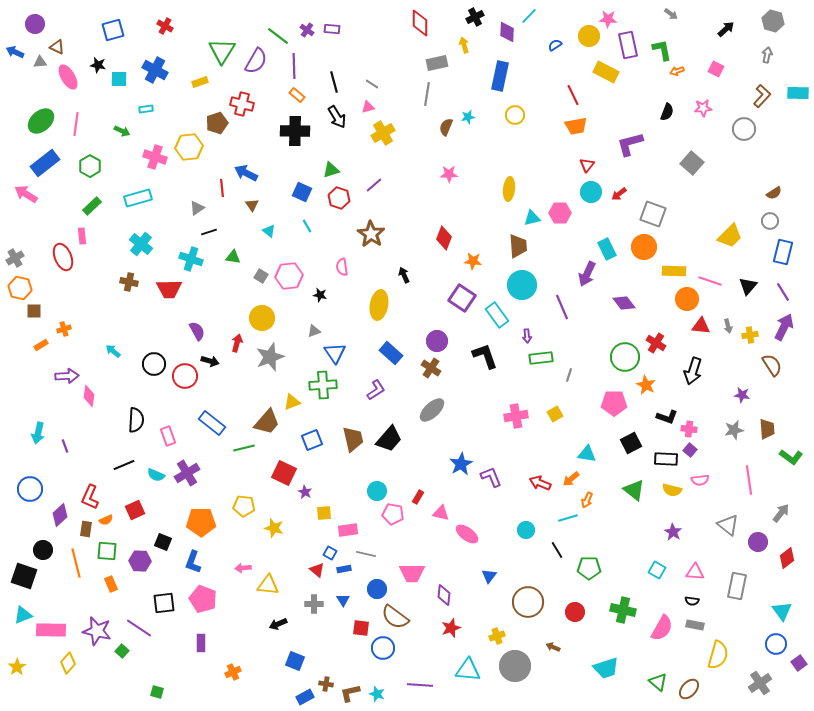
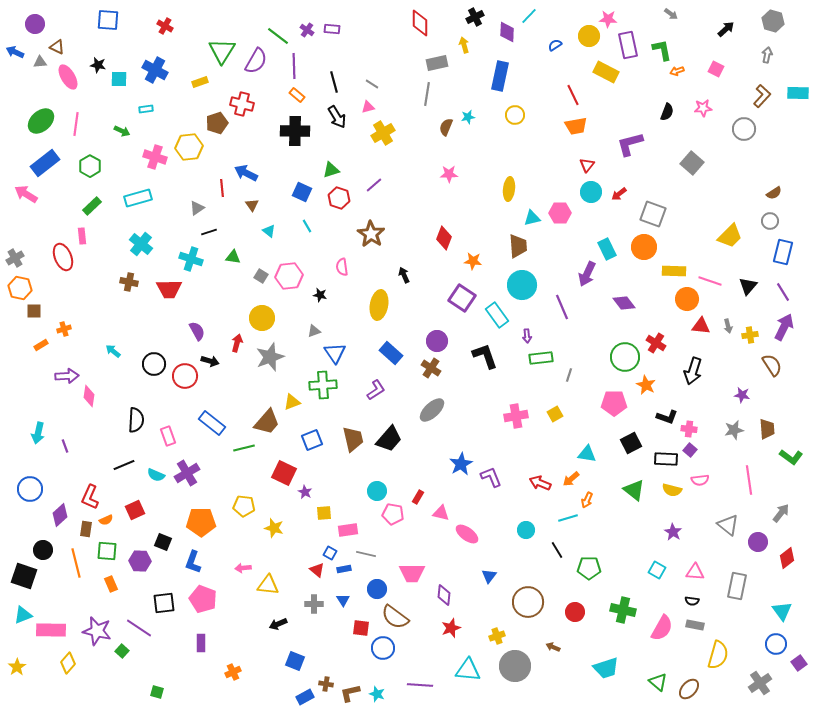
blue square at (113, 30): moved 5 px left, 10 px up; rotated 20 degrees clockwise
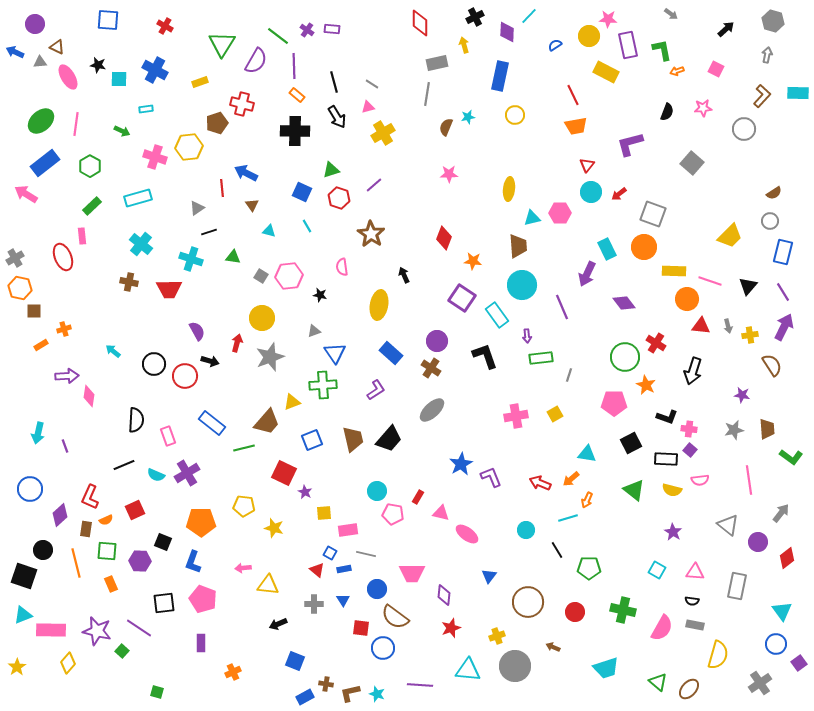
green triangle at (222, 51): moved 7 px up
cyan triangle at (269, 231): rotated 24 degrees counterclockwise
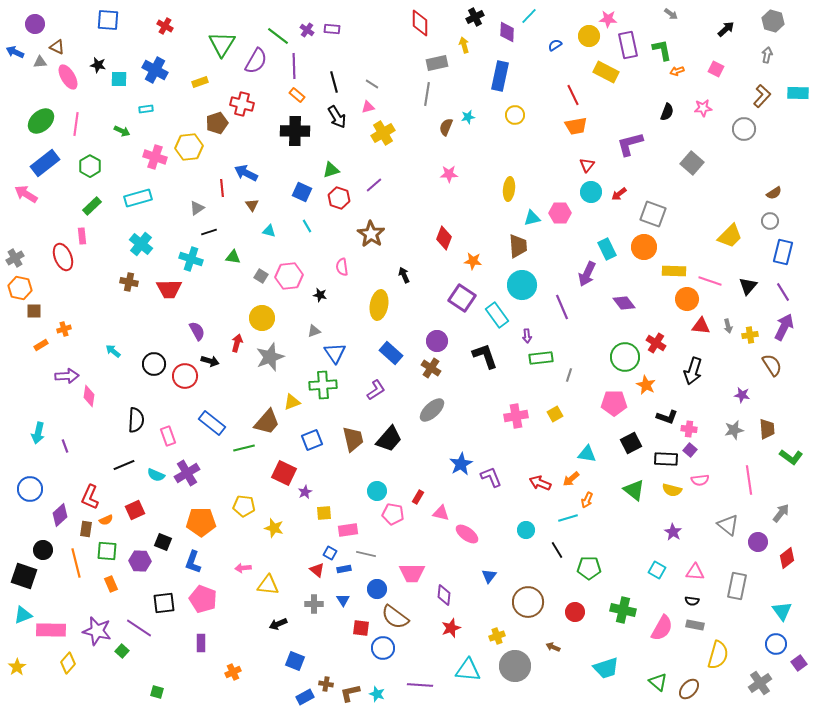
purple star at (305, 492): rotated 16 degrees clockwise
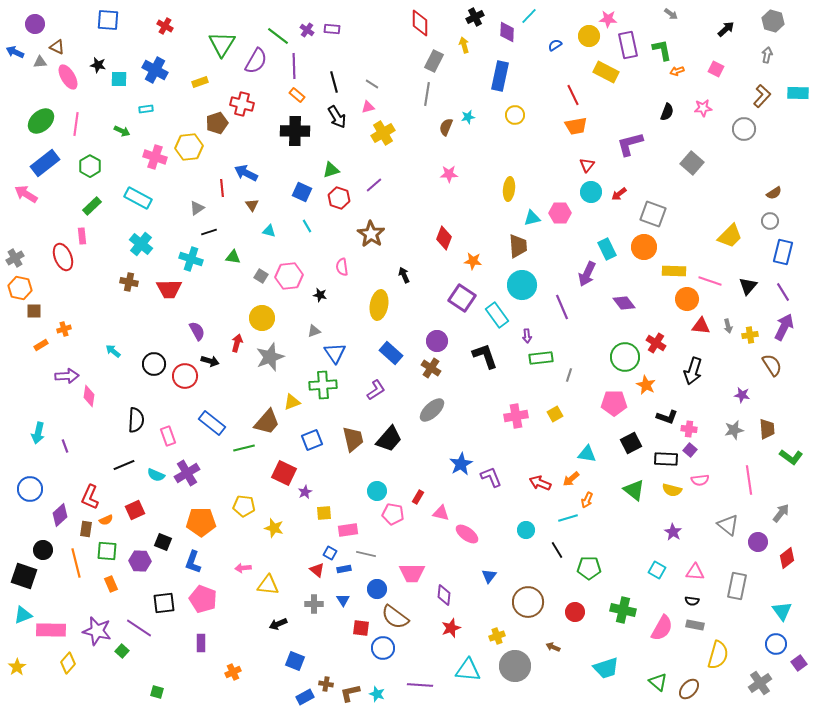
gray rectangle at (437, 63): moved 3 px left, 2 px up; rotated 50 degrees counterclockwise
cyan rectangle at (138, 198): rotated 44 degrees clockwise
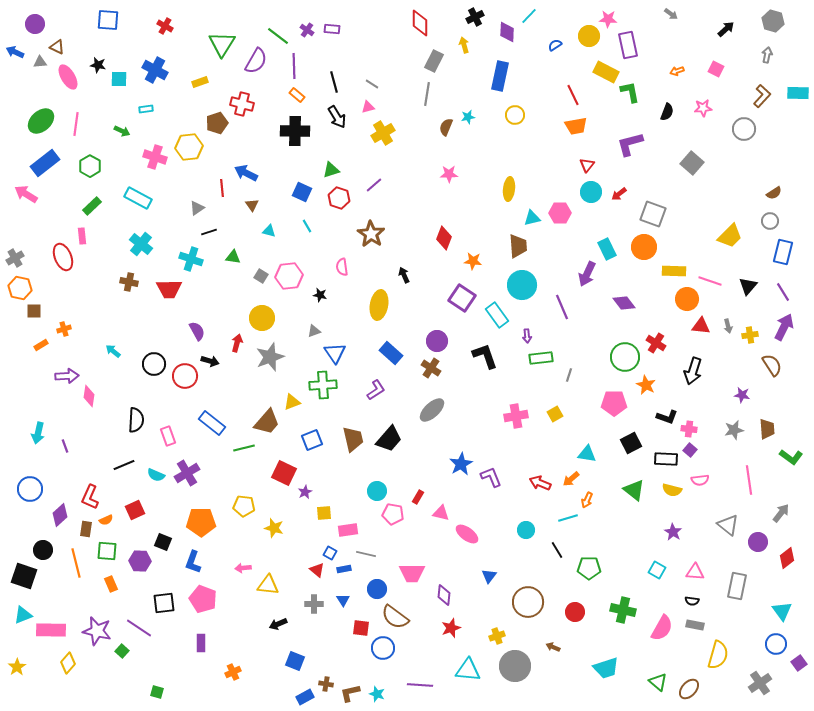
green L-shape at (662, 50): moved 32 px left, 42 px down
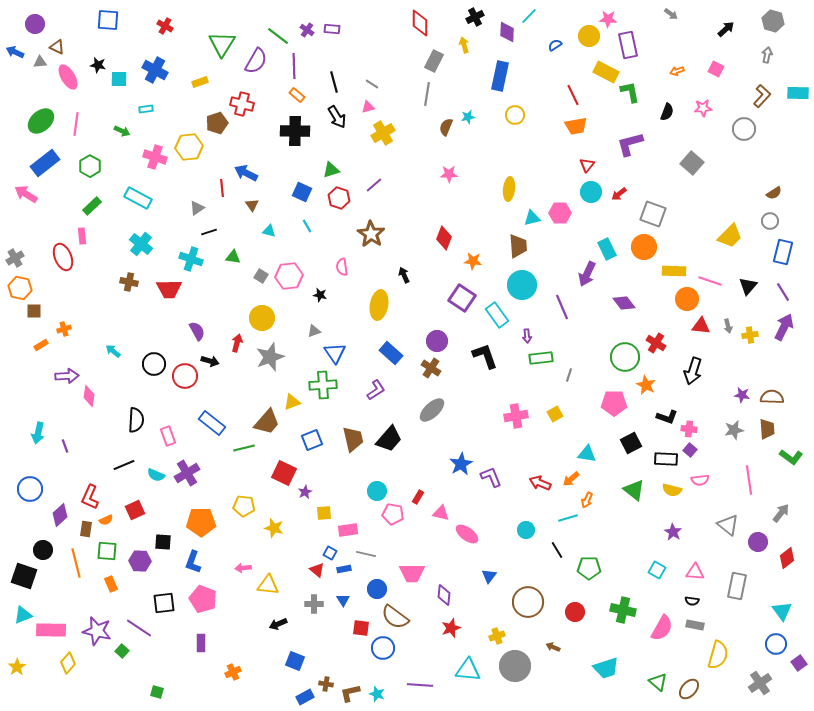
brown semicircle at (772, 365): moved 32 px down; rotated 55 degrees counterclockwise
black square at (163, 542): rotated 18 degrees counterclockwise
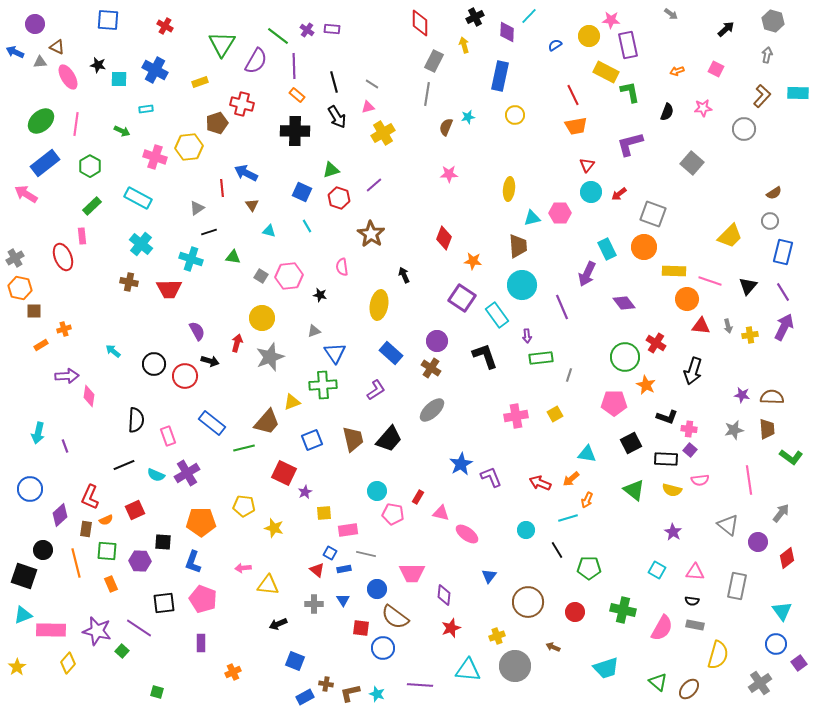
pink star at (608, 19): moved 3 px right, 1 px down
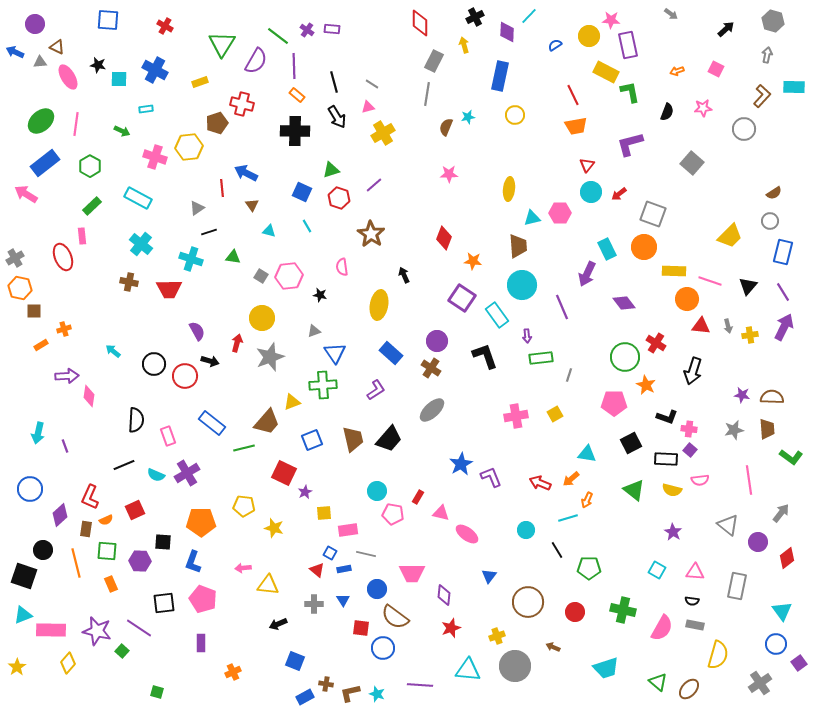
cyan rectangle at (798, 93): moved 4 px left, 6 px up
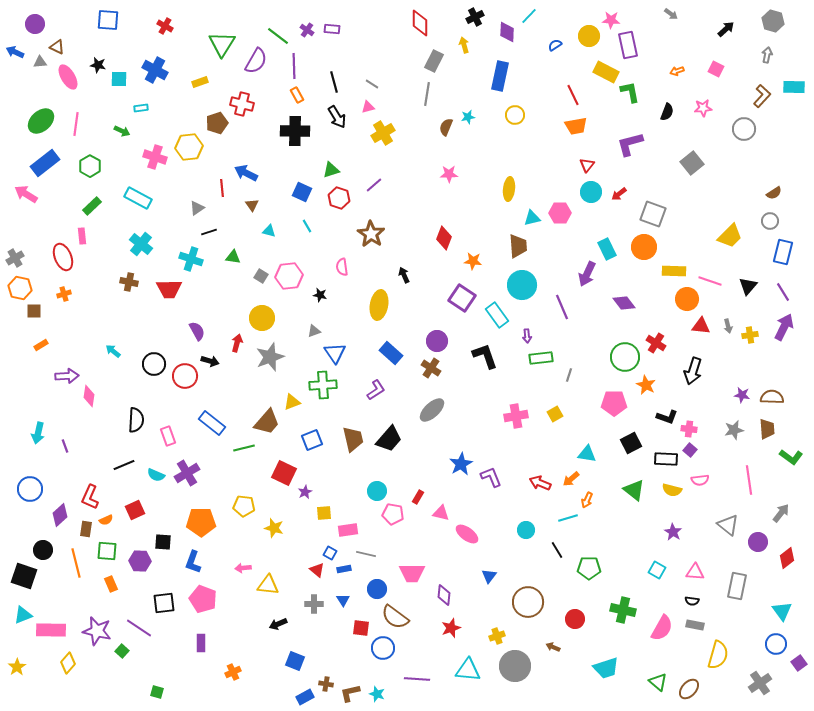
orange rectangle at (297, 95): rotated 21 degrees clockwise
cyan rectangle at (146, 109): moved 5 px left, 1 px up
gray square at (692, 163): rotated 10 degrees clockwise
orange cross at (64, 329): moved 35 px up
red circle at (575, 612): moved 7 px down
purple line at (420, 685): moved 3 px left, 6 px up
